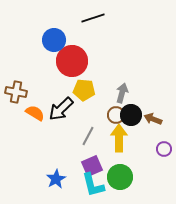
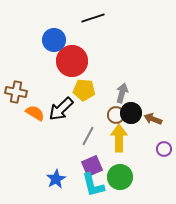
black circle: moved 2 px up
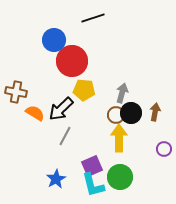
brown arrow: moved 2 px right, 7 px up; rotated 78 degrees clockwise
gray line: moved 23 px left
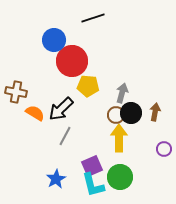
yellow pentagon: moved 4 px right, 4 px up
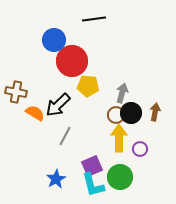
black line: moved 1 px right, 1 px down; rotated 10 degrees clockwise
black arrow: moved 3 px left, 4 px up
purple circle: moved 24 px left
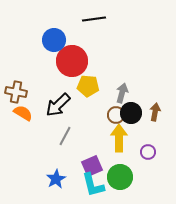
orange semicircle: moved 12 px left
purple circle: moved 8 px right, 3 px down
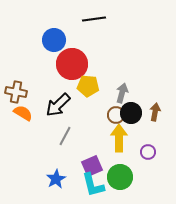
red circle: moved 3 px down
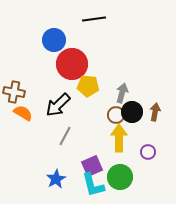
brown cross: moved 2 px left
black circle: moved 1 px right, 1 px up
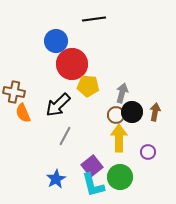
blue circle: moved 2 px right, 1 px down
orange semicircle: rotated 144 degrees counterclockwise
purple square: rotated 15 degrees counterclockwise
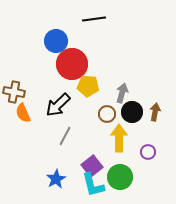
brown circle: moved 9 px left, 1 px up
